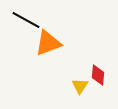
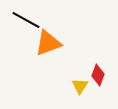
red diamond: rotated 15 degrees clockwise
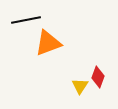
black line: rotated 40 degrees counterclockwise
red diamond: moved 2 px down
